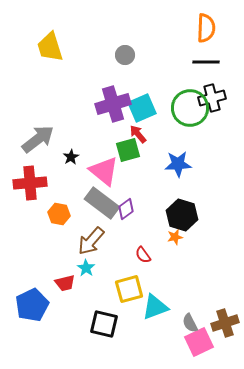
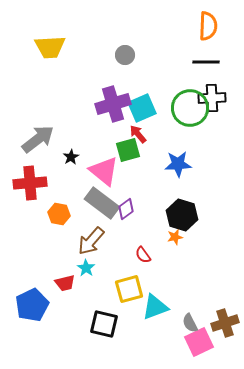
orange semicircle: moved 2 px right, 2 px up
yellow trapezoid: rotated 76 degrees counterclockwise
black cross: rotated 12 degrees clockwise
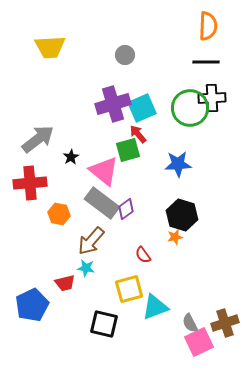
cyan star: rotated 24 degrees counterclockwise
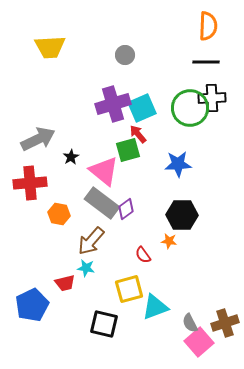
gray arrow: rotated 12 degrees clockwise
black hexagon: rotated 16 degrees counterclockwise
orange star: moved 6 px left, 4 px down; rotated 21 degrees clockwise
pink square: rotated 16 degrees counterclockwise
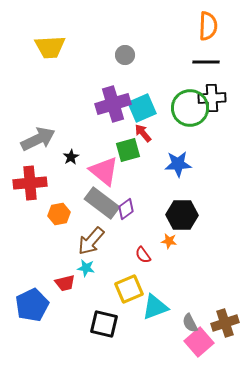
red arrow: moved 5 px right, 1 px up
orange hexagon: rotated 20 degrees counterclockwise
yellow square: rotated 8 degrees counterclockwise
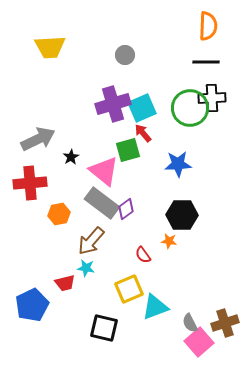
black square: moved 4 px down
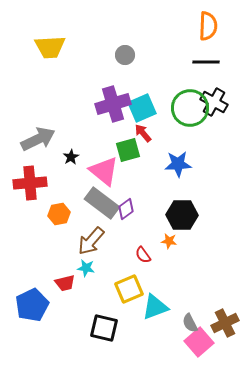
black cross: moved 2 px right, 4 px down; rotated 32 degrees clockwise
brown cross: rotated 8 degrees counterclockwise
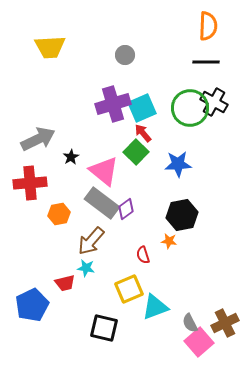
green square: moved 8 px right, 2 px down; rotated 30 degrees counterclockwise
black hexagon: rotated 12 degrees counterclockwise
red semicircle: rotated 18 degrees clockwise
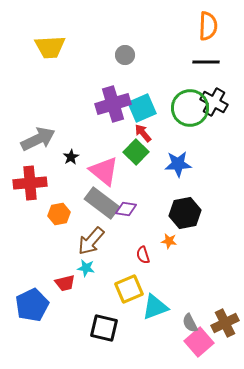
purple diamond: rotated 45 degrees clockwise
black hexagon: moved 3 px right, 2 px up
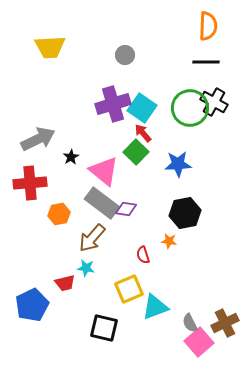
cyan square: rotated 32 degrees counterclockwise
brown arrow: moved 1 px right, 3 px up
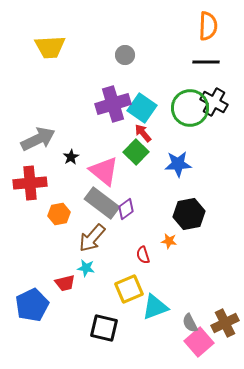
purple diamond: rotated 45 degrees counterclockwise
black hexagon: moved 4 px right, 1 px down
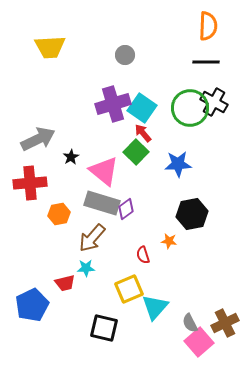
gray rectangle: rotated 20 degrees counterclockwise
black hexagon: moved 3 px right
cyan star: rotated 12 degrees counterclockwise
cyan triangle: rotated 28 degrees counterclockwise
